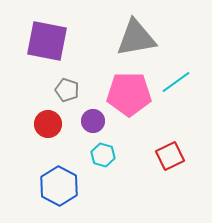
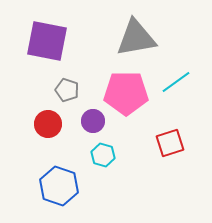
pink pentagon: moved 3 px left, 1 px up
red square: moved 13 px up; rotated 8 degrees clockwise
blue hexagon: rotated 9 degrees counterclockwise
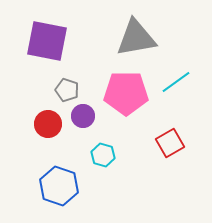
purple circle: moved 10 px left, 5 px up
red square: rotated 12 degrees counterclockwise
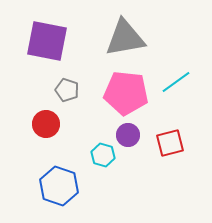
gray triangle: moved 11 px left
pink pentagon: rotated 6 degrees clockwise
purple circle: moved 45 px right, 19 px down
red circle: moved 2 px left
red square: rotated 16 degrees clockwise
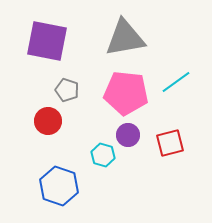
red circle: moved 2 px right, 3 px up
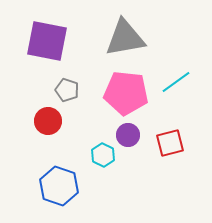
cyan hexagon: rotated 10 degrees clockwise
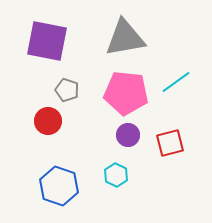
cyan hexagon: moved 13 px right, 20 px down
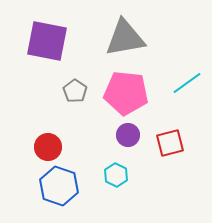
cyan line: moved 11 px right, 1 px down
gray pentagon: moved 8 px right, 1 px down; rotated 15 degrees clockwise
red circle: moved 26 px down
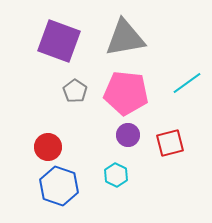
purple square: moved 12 px right; rotated 9 degrees clockwise
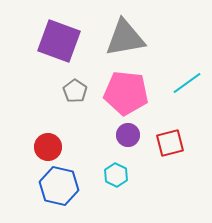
blue hexagon: rotated 6 degrees counterclockwise
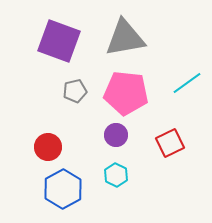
gray pentagon: rotated 25 degrees clockwise
purple circle: moved 12 px left
red square: rotated 12 degrees counterclockwise
blue hexagon: moved 4 px right, 3 px down; rotated 18 degrees clockwise
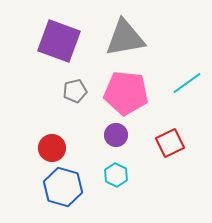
red circle: moved 4 px right, 1 px down
blue hexagon: moved 2 px up; rotated 15 degrees counterclockwise
